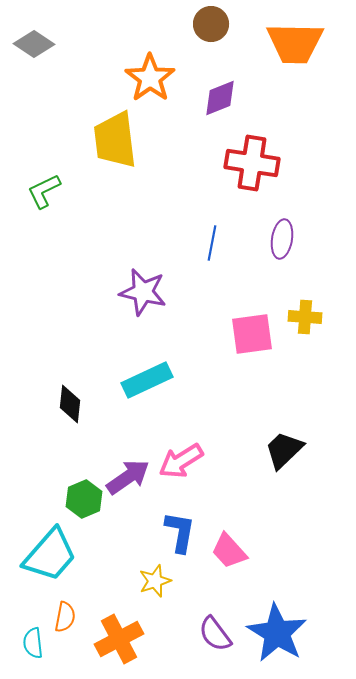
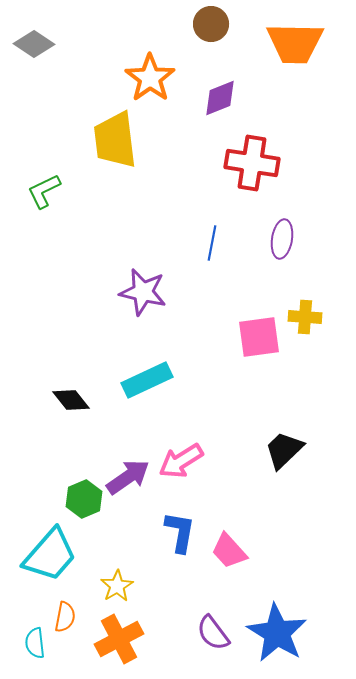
pink square: moved 7 px right, 3 px down
black diamond: moved 1 px right, 4 px up; rotated 45 degrees counterclockwise
yellow star: moved 38 px left, 5 px down; rotated 12 degrees counterclockwise
purple semicircle: moved 2 px left, 1 px up
cyan semicircle: moved 2 px right
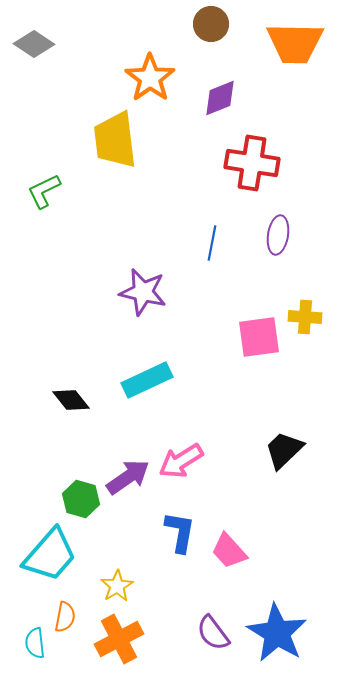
purple ellipse: moved 4 px left, 4 px up
green hexagon: moved 3 px left; rotated 21 degrees counterclockwise
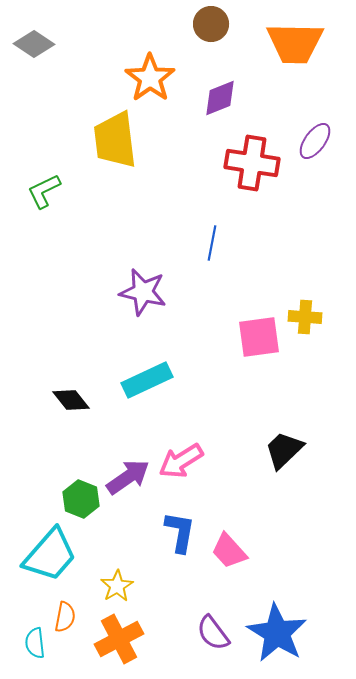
purple ellipse: moved 37 px right, 94 px up; rotated 27 degrees clockwise
green hexagon: rotated 6 degrees clockwise
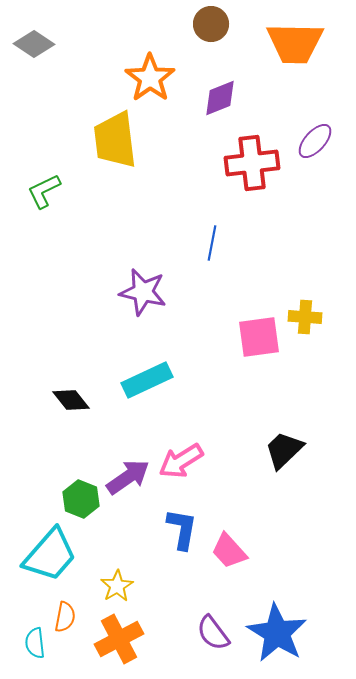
purple ellipse: rotated 6 degrees clockwise
red cross: rotated 16 degrees counterclockwise
blue L-shape: moved 2 px right, 3 px up
